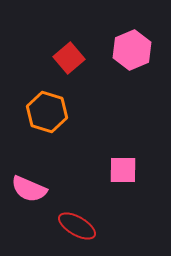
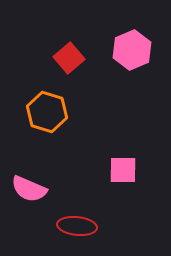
red ellipse: rotated 24 degrees counterclockwise
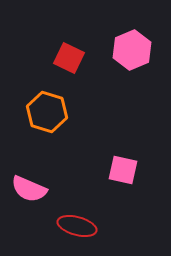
red square: rotated 24 degrees counterclockwise
pink square: rotated 12 degrees clockwise
red ellipse: rotated 9 degrees clockwise
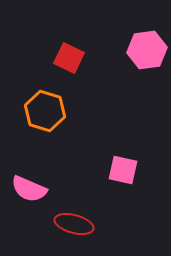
pink hexagon: moved 15 px right; rotated 15 degrees clockwise
orange hexagon: moved 2 px left, 1 px up
red ellipse: moved 3 px left, 2 px up
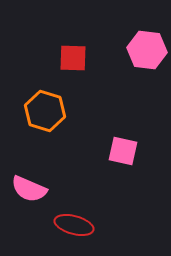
pink hexagon: rotated 15 degrees clockwise
red square: moved 4 px right; rotated 24 degrees counterclockwise
pink square: moved 19 px up
red ellipse: moved 1 px down
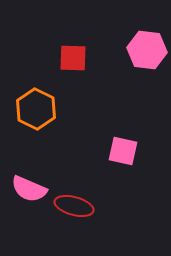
orange hexagon: moved 9 px left, 2 px up; rotated 9 degrees clockwise
red ellipse: moved 19 px up
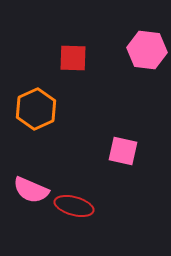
orange hexagon: rotated 9 degrees clockwise
pink semicircle: moved 2 px right, 1 px down
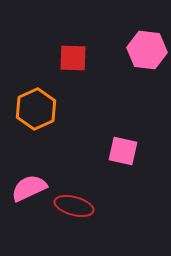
pink semicircle: moved 2 px left, 2 px up; rotated 132 degrees clockwise
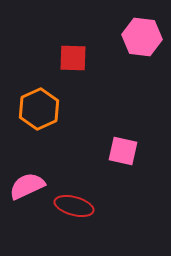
pink hexagon: moved 5 px left, 13 px up
orange hexagon: moved 3 px right
pink semicircle: moved 2 px left, 2 px up
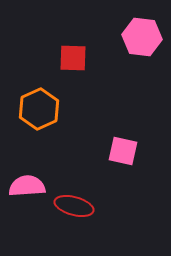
pink semicircle: rotated 21 degrees clockwise
